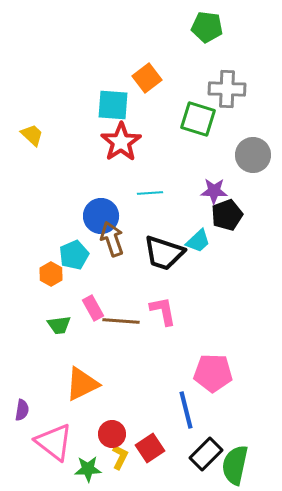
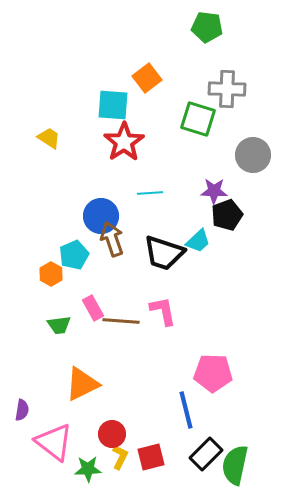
yellow trapezoid: moved 17 px right, 3 px down; rotated 10 degrees counterclockwise
red star: moved 3 px right
red square: moved 1 px right, 9 px down; rotated 20 degrees clockwise
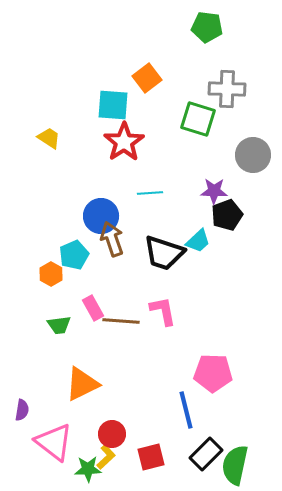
yellow L-shape: moved 14 px left; rotated 20 degrees clockwise
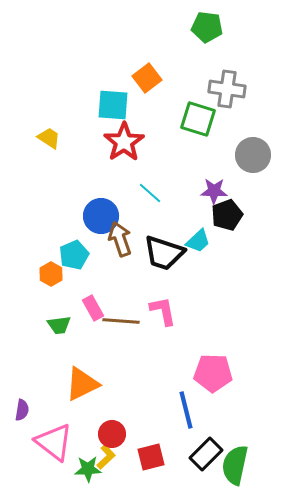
gray cross: rotated 6 degrees clockwise
cyan line: rotated 45 degrees clockwise
brown arrow: moved 8 px right
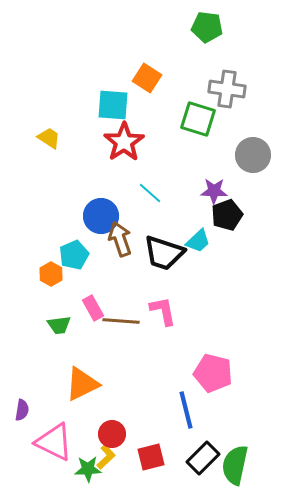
orange square: rotated 20 degrees counterclockwise
pink pentagon: rotated 12 degrees clockwise
pink triangle: rotated 12 degrees counterclockwise
black rectangle: moved 3 px left, 4 px down
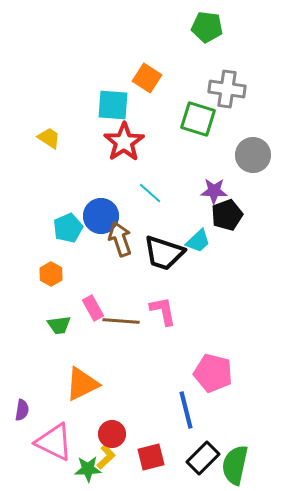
cyan pentagon: moved 6 px left, 27 px up
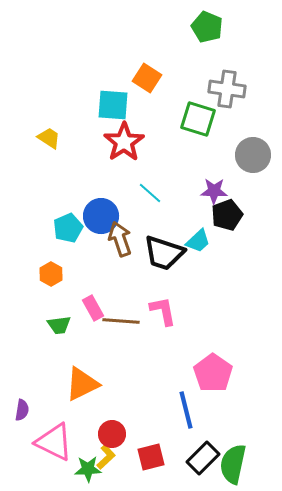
green pentagon: rotated 16 degrees clockwise
pink pentagon: rotated 21 degrees clockwise
green semicircle: moved 2 px left, 1 px up
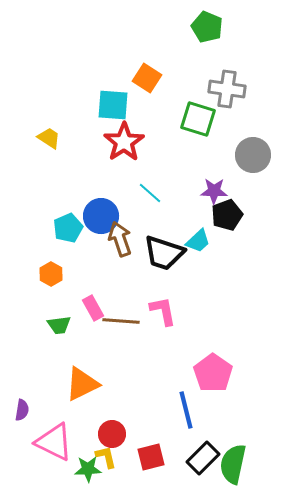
yellow L-shape: rotated 60 degrees counterclockwise
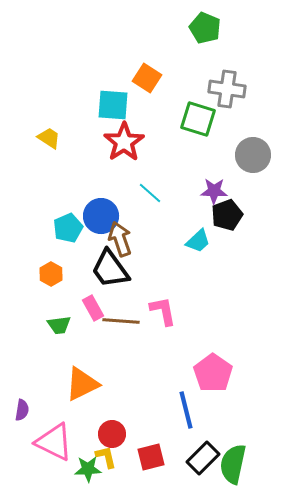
green pentagon: moved 2 px left, 1 px down
black trapezoid: moved 54 px left, 16 px down; rotated 36 degrees clockwise
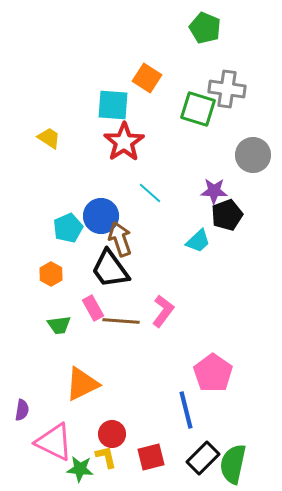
green square: moved 10 px up
pink L-shape: rotated 48 degrees clockwise
green star: moved 8 px left; rotated 8 degrees clockwise
